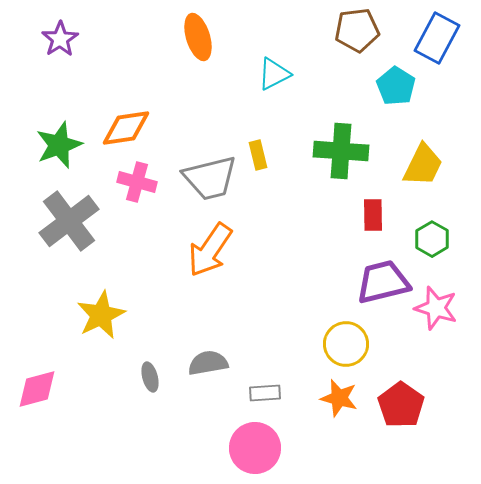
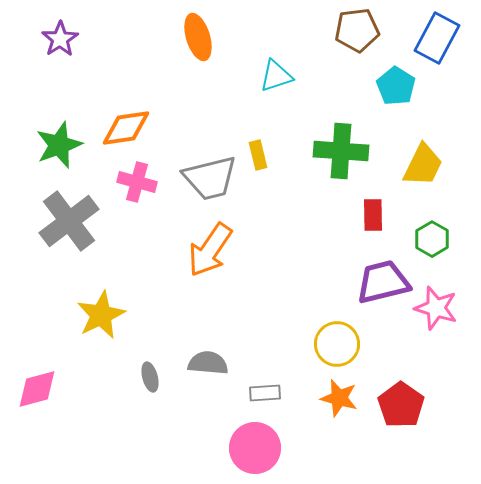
cyan triangle: moved 2 px right, 2 px down; rotated 9 degrees clockwise
yellow circle: moved 9 px left
gray semicircle: rotated 15 degrees clockwise
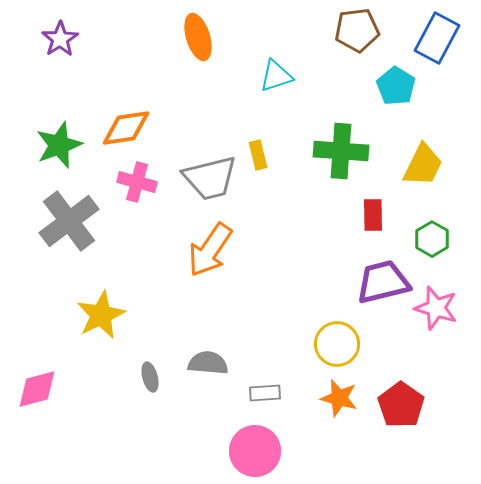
pink circle: moved 3 px down
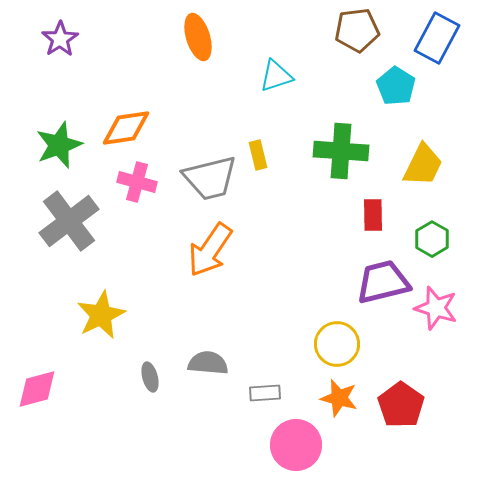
pink circle: moved 41 px right, 6 px up
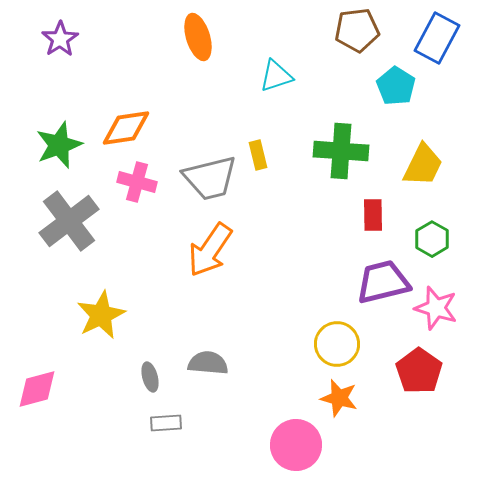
gray rectangle: moved 99 px left, 30 px down
red pentagon: moved 18 px right, 34 px up
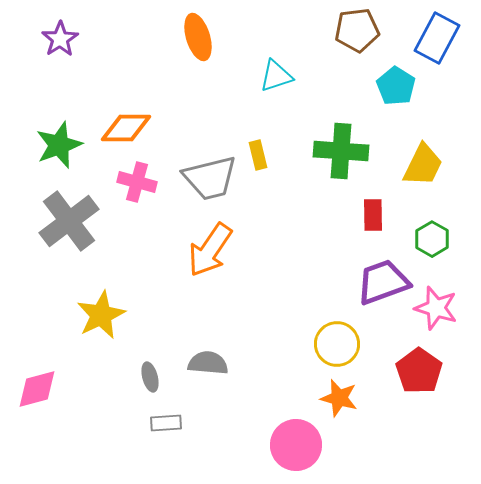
orange diamond: rotated 9 degrees clockwise
purple trapezoid: rotated 6 degrees counterclockwise
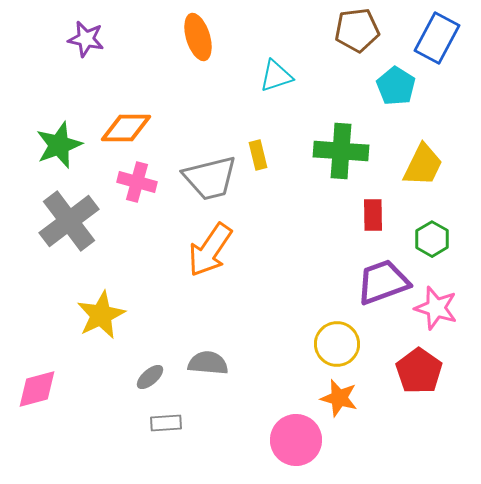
purple star: moved 26 px right; rotated 27 degrees counterclockwise
gray ellipse: rotated 64 degrees clockwise
pink circle: moved 5 px up
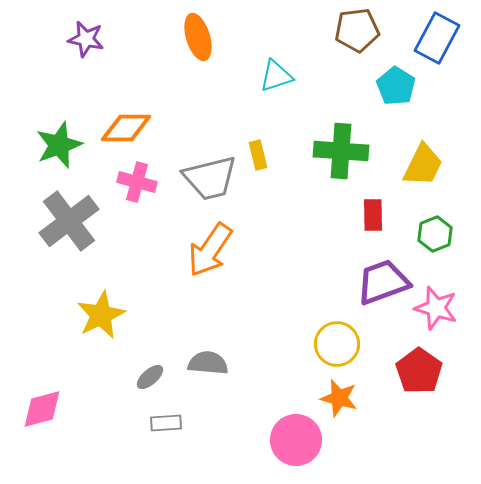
green hexagon: moved 3 px right, 5 px up; rotated 8 degrees clockwise
pink diamond: moved 5 px right, 20 px down
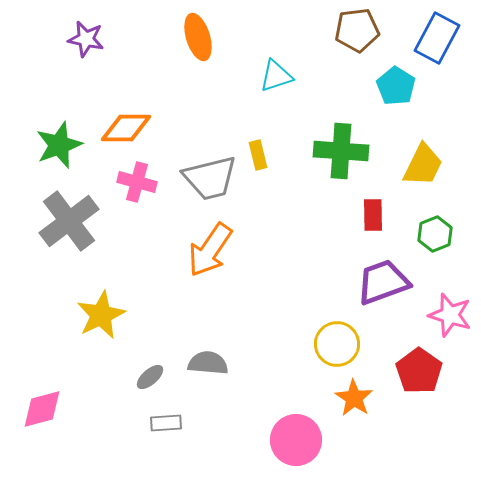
pink star: moved 14 px right, 7 px down
orange star: moved 15 px right; rotated 18 degrees clockwise
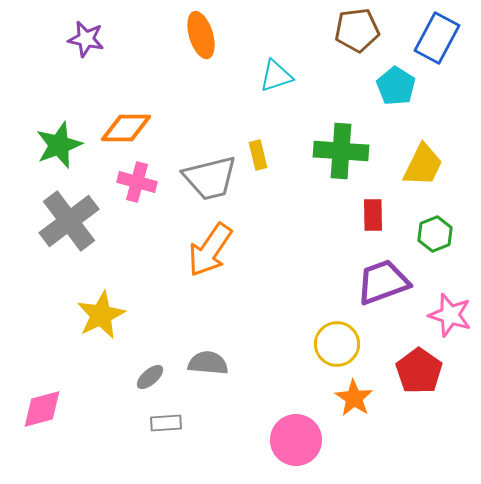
orange ellipse: moved 3 px right, 2 px up
